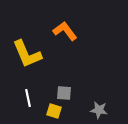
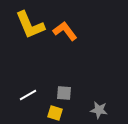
yellow L-shape: moved 3 px right, 29 px up
white line: moved 3 px up; rotated 72 degrees clockwise
yellow square: moved 1 px right, 2 px down
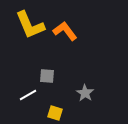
gray square: moved 17 px left, 17 px up
gray star: moved 14 px left, 17 px up; rotated 24 degrees clockwise
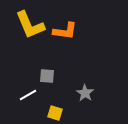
orange L-shape: rotated 135 degrees clockwise
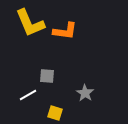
yellow L-shape: moved 2 px up
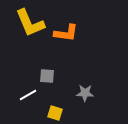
orange L-shape: moved 1 px right, 2 px down
gray star: rotated 30 degrees counterclockwise
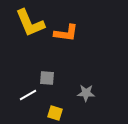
gray square: moved 2 px down
gray star: moved 1 px right
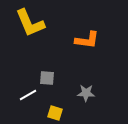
orange L-shape: moved 21 px right, 7 px down
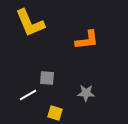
orange L-shape: rotated 15 degrees counterclockwise
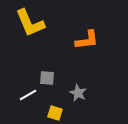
gray star: moved 8 px left; rotated 24 degrees clockwise
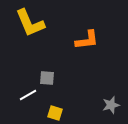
gray star: moved 33 px right, 12 px down; rotated 30 degrees clockwise
